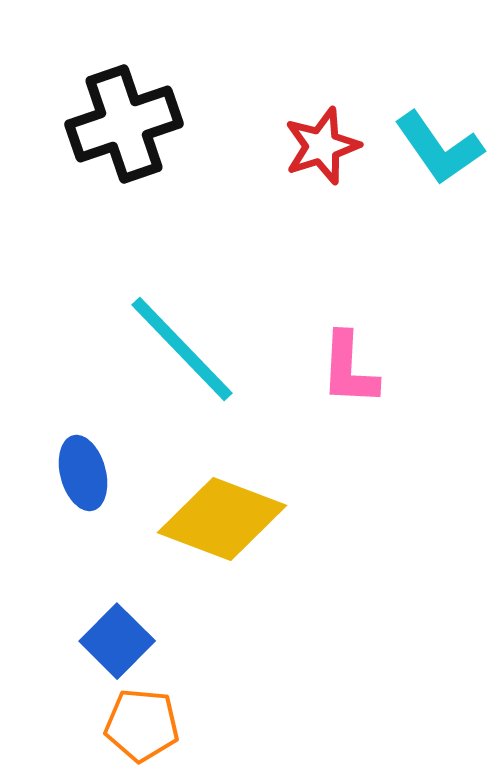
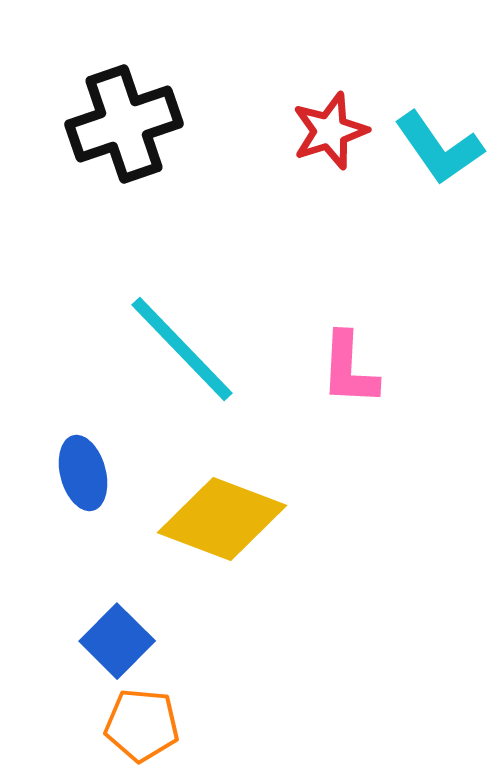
red star: moved 8 px right, 15 px up
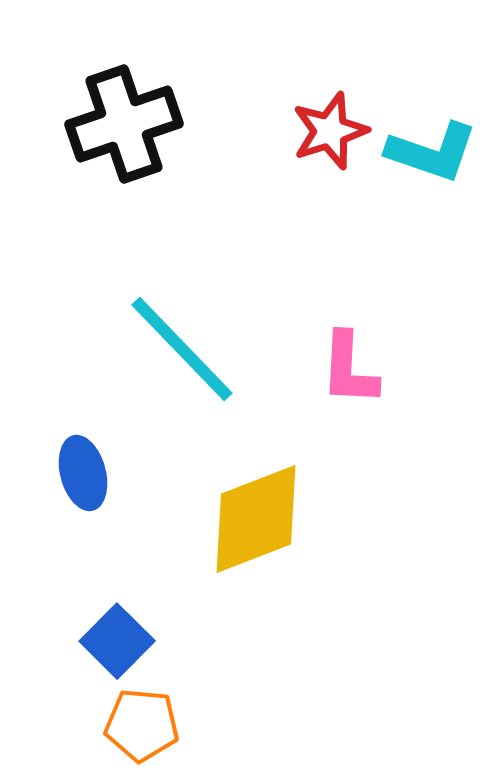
cyan L-shape: moved 7 px left, 4 px down; rotated 36 degrees counterclockwise
yellow diamond: moved 34 px right; rotated 42 degrees counterclockwise
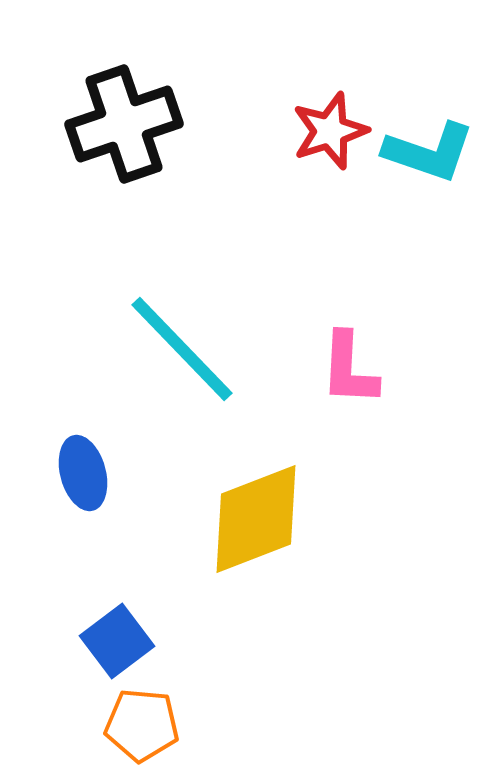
cyan L-shape: moved 3 px left
blue square: rotated 8 degrees clockwise
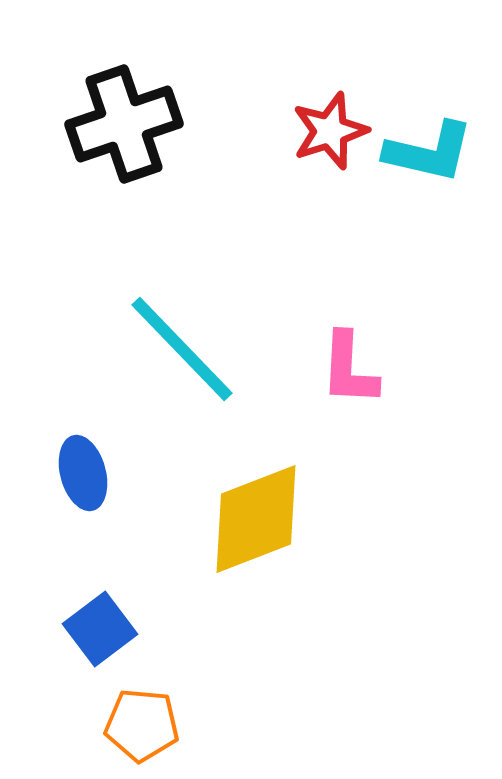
cyan L-shape: rotated 6 degrees counterclockwise
blue square: moved 17 px left, 12 px up
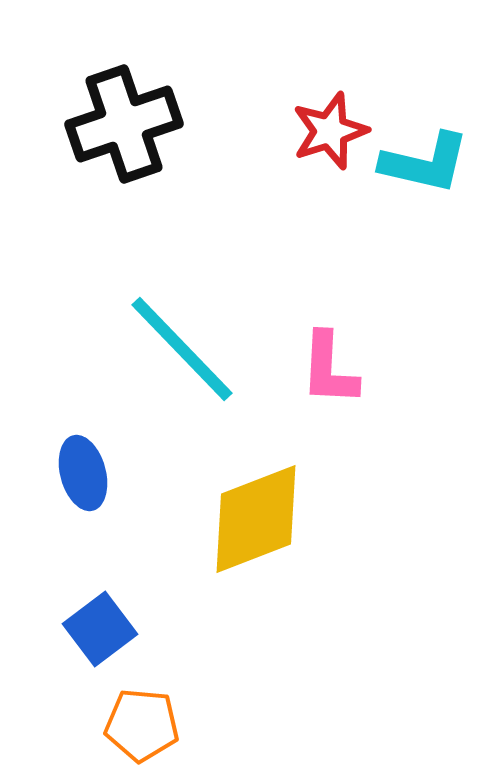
cyan L-shape: moved 4 px left, 11 px down
pink L-shape: moved 20 px left
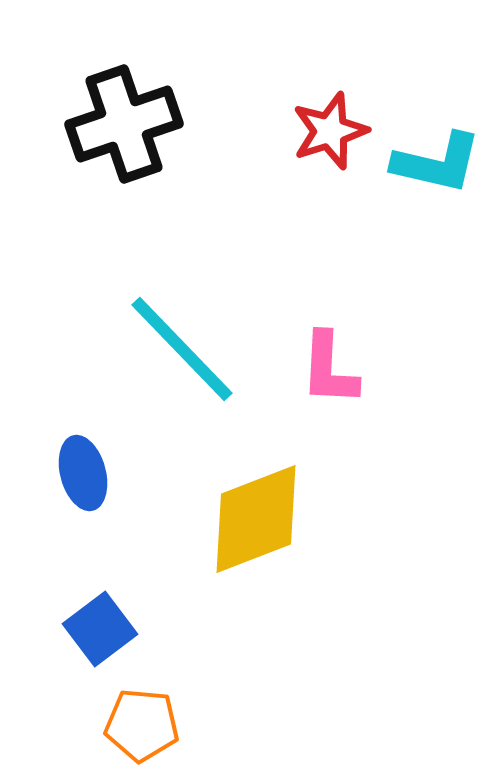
cyan L-shape: moved 12 px right
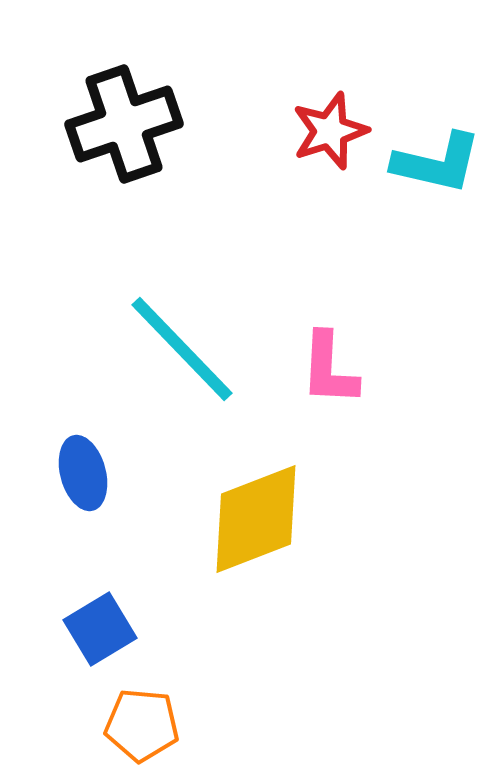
blue square: rotated 6 degrees clockwise
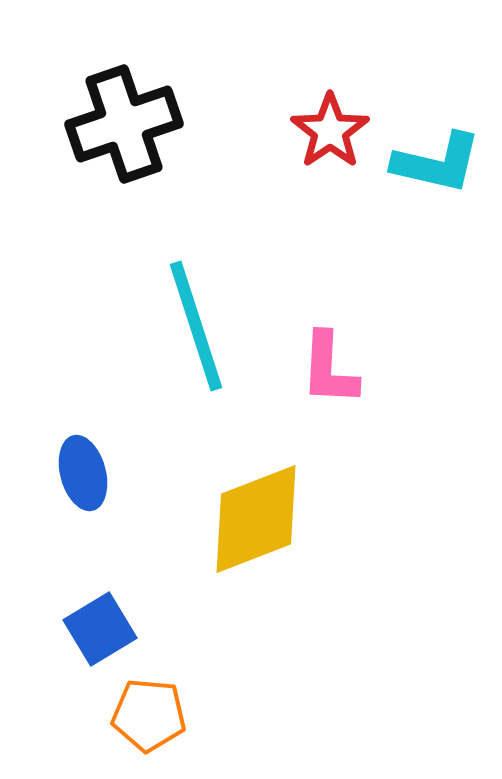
red star: rotated 16 degrees counterclockwise
cyan line: moved 14 px right, 23 px up; rotated 26 degrees clockwise
orange pentagon: moved 7 px right, 10 px up
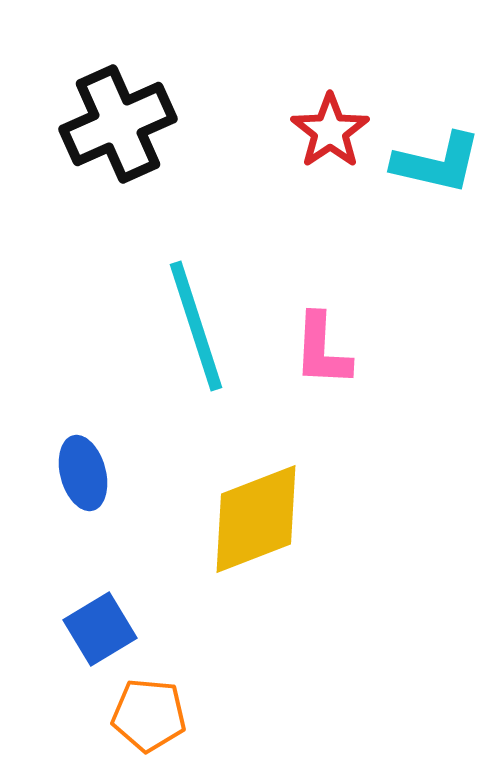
black cross: moved 6 px left; rotated 5 degrees counterclockwise
pink L-shape: moved 7 px left, 19 px up
